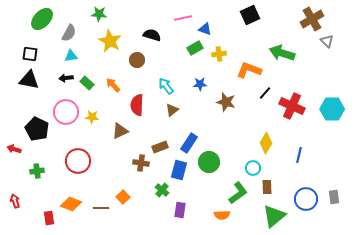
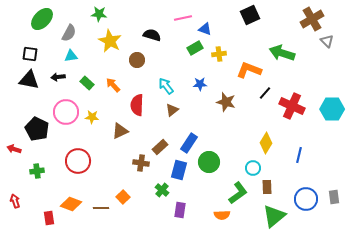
black arrow at (66, 78): moved 8 px left, 1 px up
brown rectangle at (160, 147): rotated 21 degrees counterclockwise
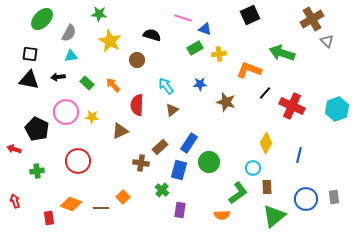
pink line at (183, 18): rotated 30 degrees clockwise
cyan hexagon at (332, 109): moved 5 px right; rotated 20 degrees counterclockwise
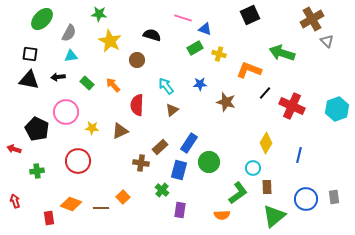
yellow cross at (219, 54): rotated 24 degrees clockwise
yellow star at (92, 117): moved 11 px down
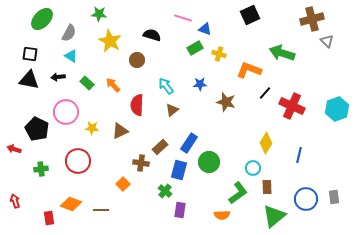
brown cross at (312, 19): rotated 15 degrees clockwise
cyan triangle at (71, 56): rotated 40 degrees clockwise
green cross at (37, 171): moved 4 px right, 2 px up
green cross at (162, 190): moved 3 px right, 1 px down
orange square at (123, 197): moved 13 px up
brown line at (101, 208): moved 2 px down
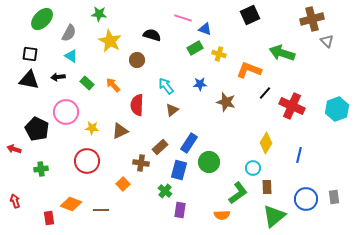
red circle at (78, 161): moved 9 px right
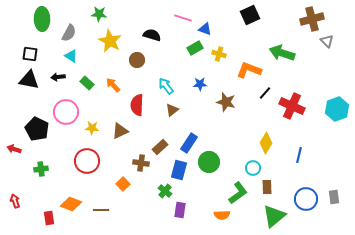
green ellipse at (42, 19): rotated 45 degrees counterclockwise
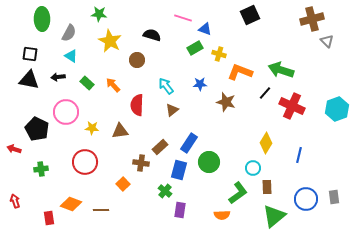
green arrow at (282, 53): moved 1 px left, 17 px down
orange L-shape at (249, 70): moved 9 px left, 2 px down
brown triangle at (120, 131): rotated 18 degrees clockwise
red circle at (87, 161): moved 2 px left, 1 px down
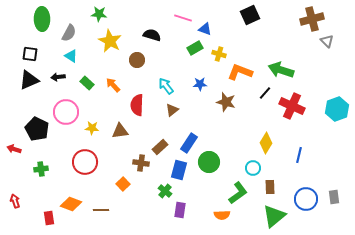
black triangle at (29, 80): rotated 35 degrees counterclockwise
brown rectangle at (267, 187): moved 3 px right
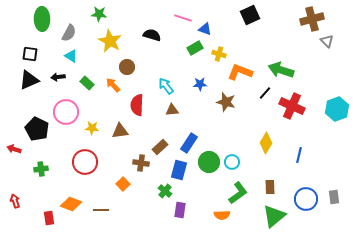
brown circle at (137, 60): moved 10 px left, 7 px down
brown triangle at (172, 110): rotated 32 degrees clockwise
cyan circle at (253, 168): moved 21 px left, 6 px up
